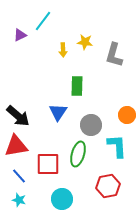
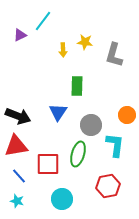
black arrow: rotated 20 degrees counterclockwise
cyan L-shape: moved 2 px left, 1 px up; rotated 10 degrees clockwise
cyan star: moved 2 px left, 1 px down
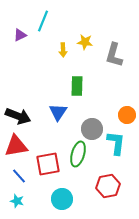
cyan line: rotated 15 degrees counterclockwise
gray circle: moved 1 px right, 4 px down
cyan L-shape: moved 1 px right, 2 px up
red square: rotated 10 degrees counterclockwise
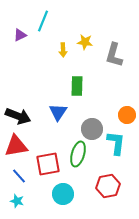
cyan circle: moved 1 px right, 5 px up
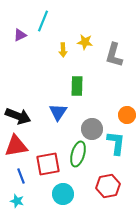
blue line: moved 2 px right; rotated 21 degrees clockwise
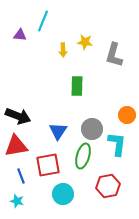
purple triangle: rotated 32 degrees clockwise
blue triangle: moved 19 px down
cyan L-shape: moved 1 px right, 1 px down
green ellipse: moved 5 px right, 2 px down
red square: moved 1 px down
